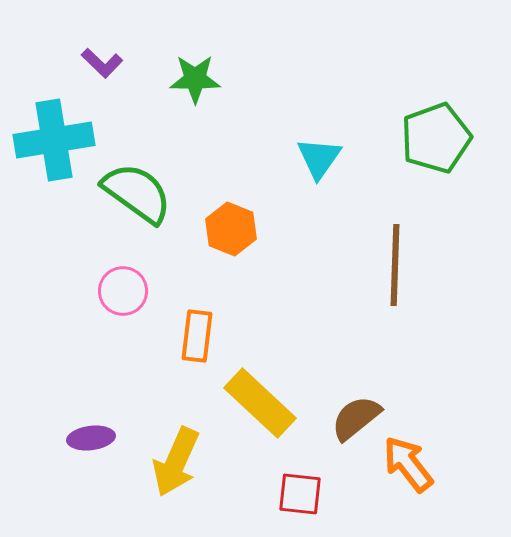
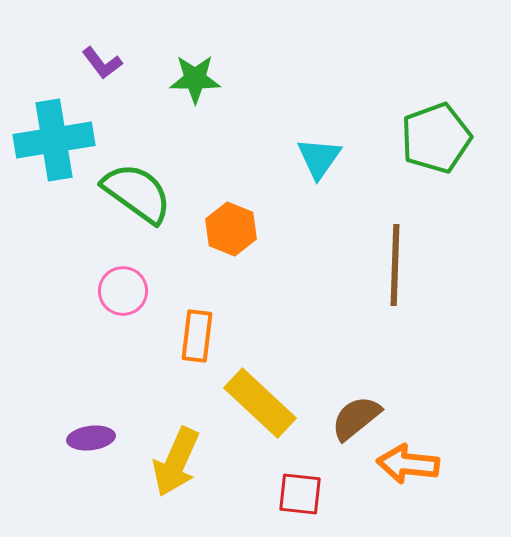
purple L-shape: rotated 9 degrees clockwise
orange arrow: rotated 46 degrees counterclockwise
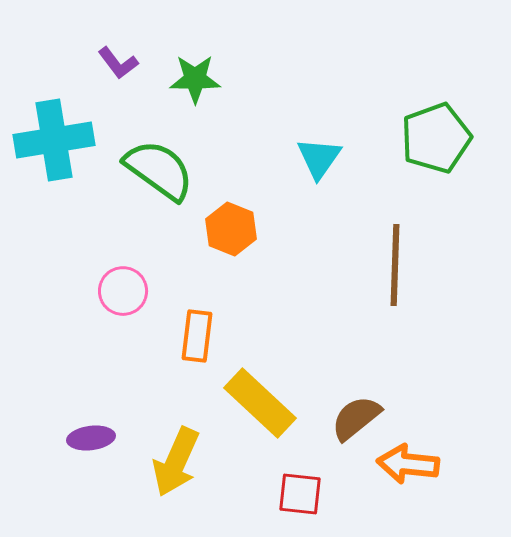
purple L-shape: moved 16 px right
green semicircle: moved 22 px right, 23 px up
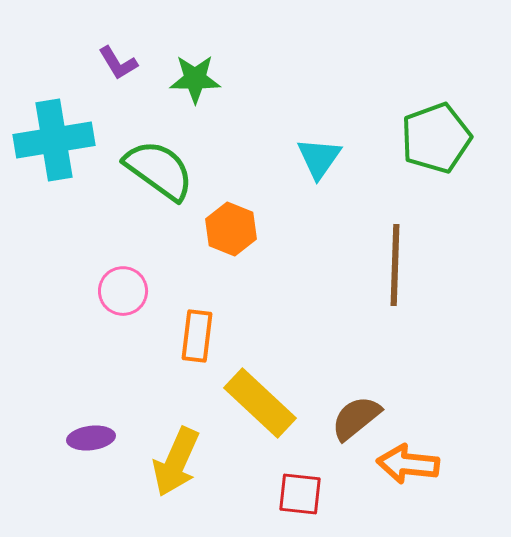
purple L-shape: rotated 6 degrees clockwise
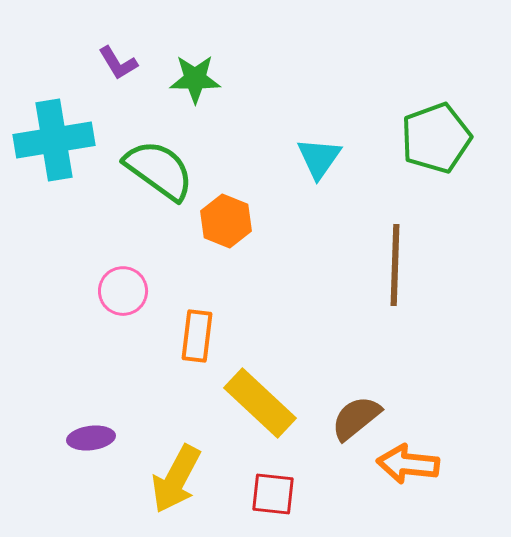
orange hexagon: moved 5 px left, 8 px up
yellow arrow: moved 17 px down; rotated 4 degrees clockwise
red square: moved 27 px left
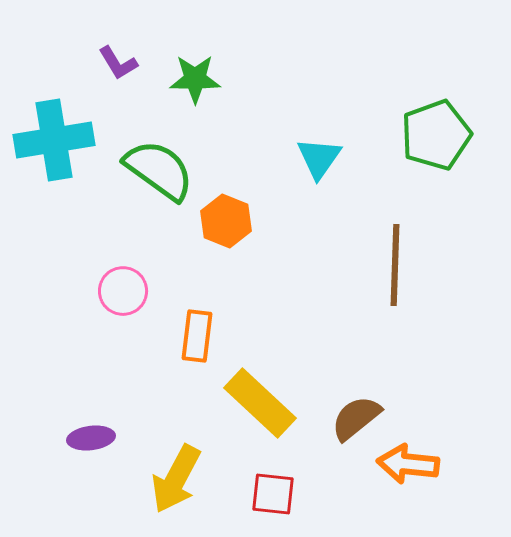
green pentagon: moved 3 px up
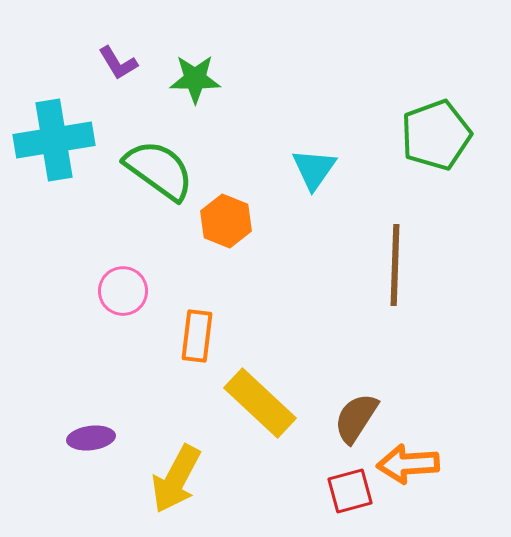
cyan triangle: moved 5 px left, 11 px down
brown semicircle: rotated 18 degrees counterclockwise
orange arrow: rotated 10 degrees counterclockwise
red square: moved 77 px right, 3 px up; rotated 21 degrees counterclockwise
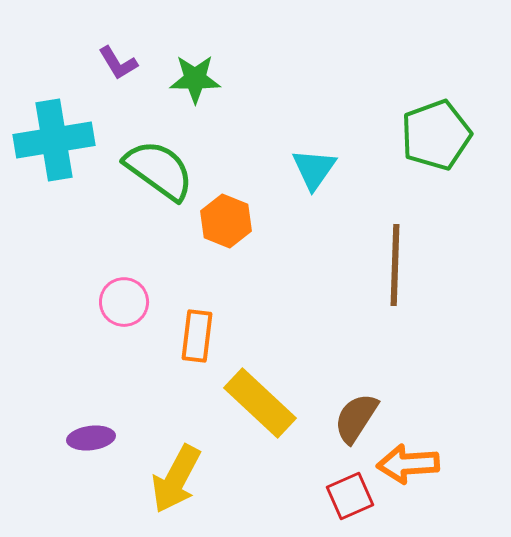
pink circle: moved 1 px right, 11 px down
red square: moved 5 px down; rotated 9 degrees counterclockwise
